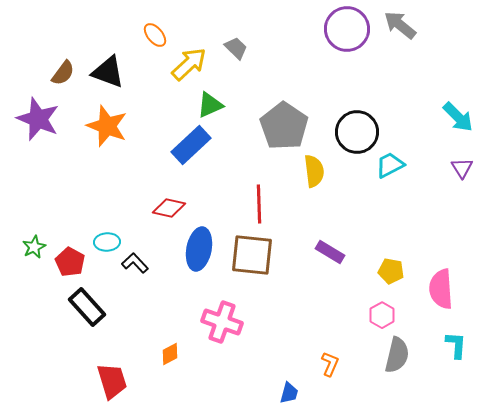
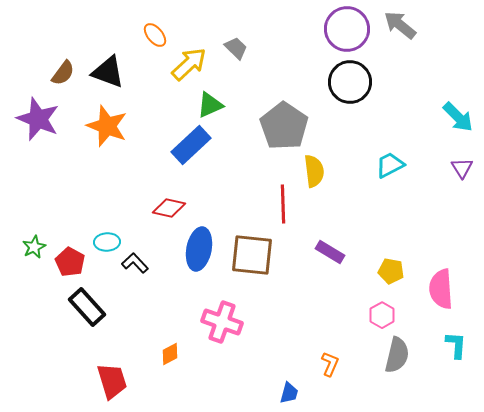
black circle: moved 7 px left, 50 px up
red line: moved 24 px right
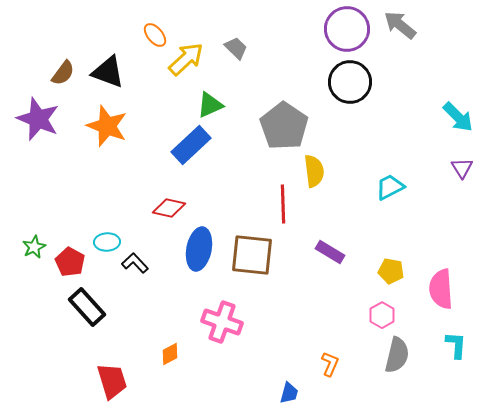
yellow arrow: moved 3 px left, 5 px up
cyan trapezoid: moved 22 px down
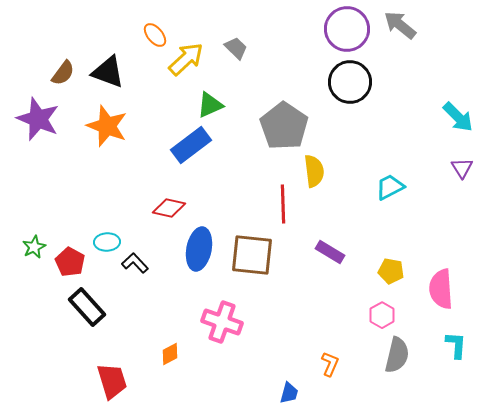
blue rectangle: rotated 6 degrees clockwise
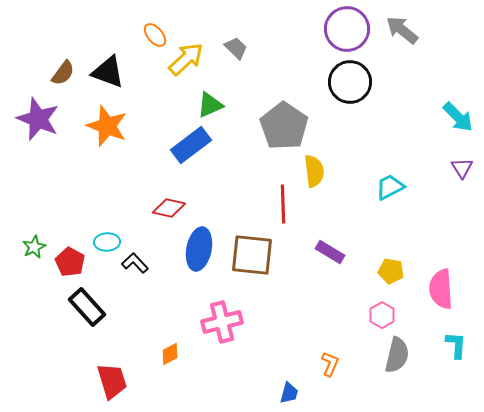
gray arrow: moved 2 px right, 5 px down
pink cross: rotated 33 degrees counterclockwise
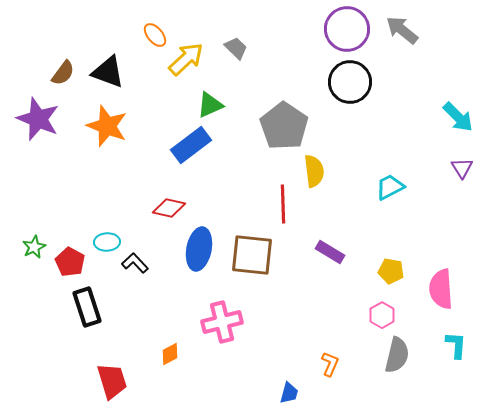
black rectangle: rotated 24 degrees clockwise
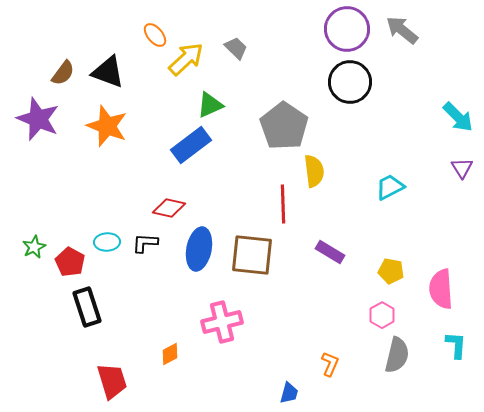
black L-shape: moved 10 px right, 20 px up; rotated 44 degrees counterclockwise
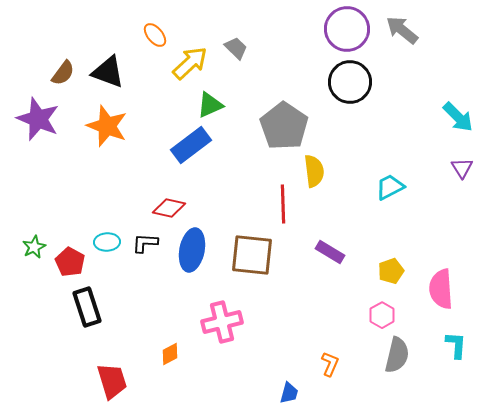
yellow arrow: moved 4 px right, 4 px down
blue ellipse: moved 7 px left, 1 px down
yellow pentagon: rotated 30 degrees counterclockwise
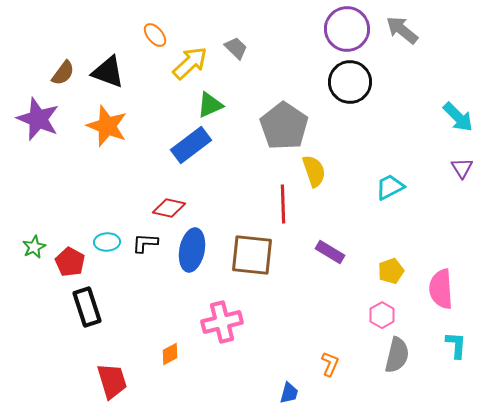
yellow semicircle: rotated 12 degrees counterclockwise
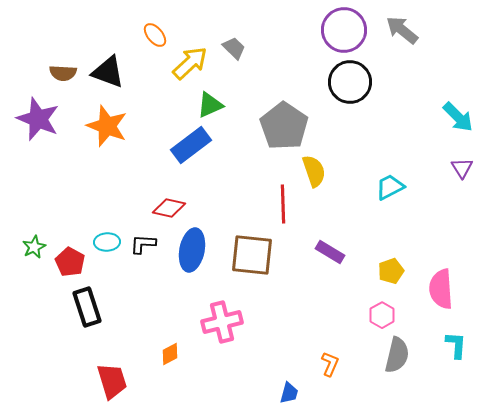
purple circle: moved 3 px left, 1 px down
gray trapezoid: moved 2 px left
brown semicircle: rotated 56 degrees clockwise
black L-shape: moved 2 px left, 1 px down
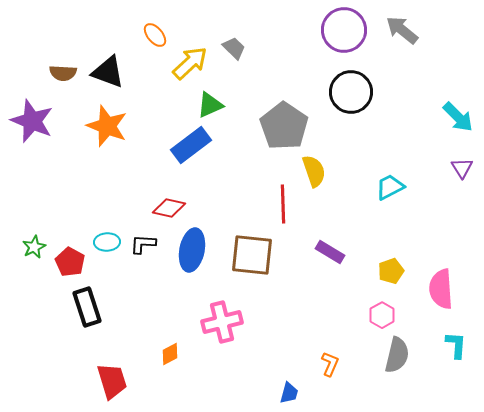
black circle: moved 1 px right, 10 px down
purple star: moved 6 px left, 2 px down
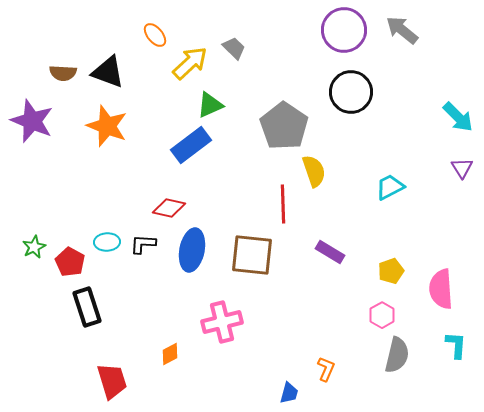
orange L-shape: moved 4 px left, 5 px down
